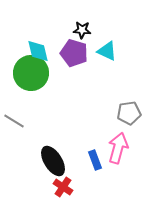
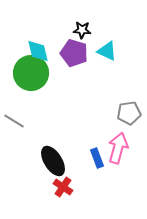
blue rectangle: moved 2 px right, 2 px up
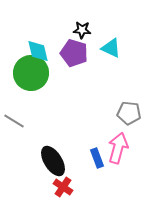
cyan triangle: moved 4 px right, 3 px up
gray pentagon: rotated 15 degrees clockwise
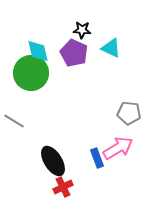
purple pentagon: rotated 8 degrees clockwise
pink arrow: rotated 44 degrees clockwise
red cross: rotated 30 degrees clockwise
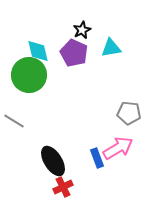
black star: rotated 30 degrees counterclockwise
cyan triangle: rotated 35 degrees counterclockwise
green circle: moved 2 px left, 2 px down
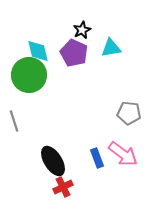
gray line: rotated 40 degrees clockwise
pink arrow: moved 5 px right, 6 px down; rotated 68 degrees clockwise
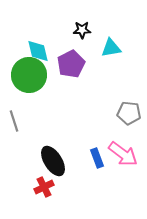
black star: rotated 24 degrees clockwise
purple pentagon: moved 3 px left, 11 px down; rotated 20 degrees clockwise
red cross: moved 19 px left
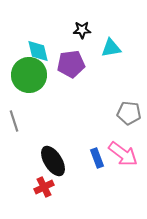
purple pentagon: rotated 20 degrees clockwise
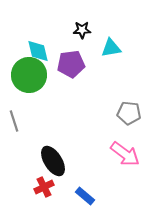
pink arrow: moved 2 px right
blue rectangle: moved 12 px left, 38 px down; rotated 30 degrees counterclockwise
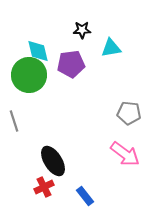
blue rectangle: rotated 12 degrees clockwise
